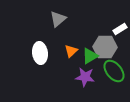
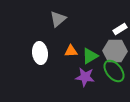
gray hexagon: moved 10 px right, 4 px down
orange triangle: rotated 40 degrees clockwise
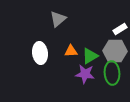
green ellipse: moved 2 px left, 2 px down; rotated 35 degrees clockwise
purple star: moved 3 px up
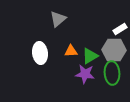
gray hexagon: moved 1 px left, 1 px up
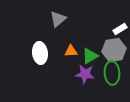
gray hexagon: rotated 10 degrees counterclockwise
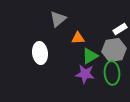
orange triangle: moved 7 px right, 13 px up
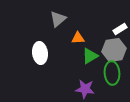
purple star: moved 15 px down
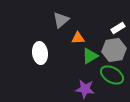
gray triangle: moved 3 px right, 1 px down
white rectangle: moved 2 px left, 1 px up
green ellipse: moved 2 px down; rotated 55 degrees counterclockwise
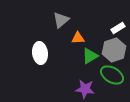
gray hexagon: rotated 10 degrees counterclockwise
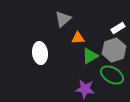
gray triangle: moved 2 px right, 1 px up
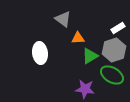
gray triangle: rotated 42 degrees counterclockwise
